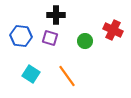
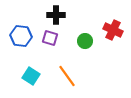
cyan square: moved 2 px down
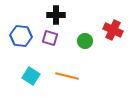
orange line: rotated 40 degrees counterclockwise
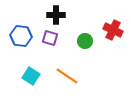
orange line: rotated 20 degrees clockwise
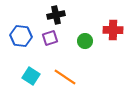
black cross: rotated 12 degrees counterclockwise
red cross: rotated 24 degrees counterclockwise
purple square: rotated 35 degrees counterclockwise
orange line: moved 2 px left, 1 px down
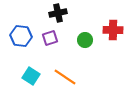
black cross: moved 2 px right, 2 px up
green circle: moved 1 px up
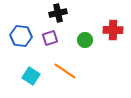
orange line: moved 6 px up
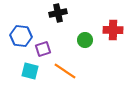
purple square: moved 7 px left, 11 px down
cyan square: moved 1 px left, 5 px up; rotated 18 degrees counterclockwise
